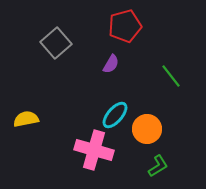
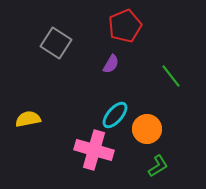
red pentagon: rotated 8 degrees counterclockwise
gray square: rotated 16 degrees counterclockwise
yellow semicircle: moved 2 px right
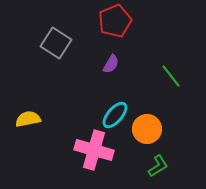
red pentagon: moved 10 px left, 5 px up
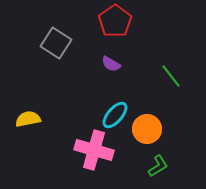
red pentagon: rotated 12 degrees counterclockwise
purple semicircle: rotated 90 degrees clockwise
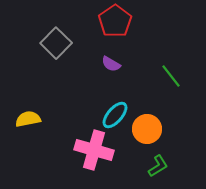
gray square: rotated 12 degrees clockwise
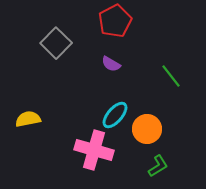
red pentagon: rotated 8 degrees clockwise
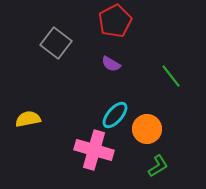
gray square: rotated 8 degrees counterclockwise
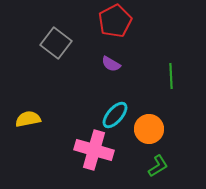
green line: rotated 35 degrees clockwise
orange circle: moved 2 px right
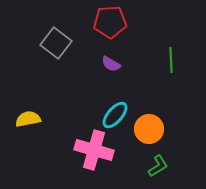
red pentagon: moved 5 px left, 1 px down; rotated 24 degrees clockwise
green line: moved 16 px up
